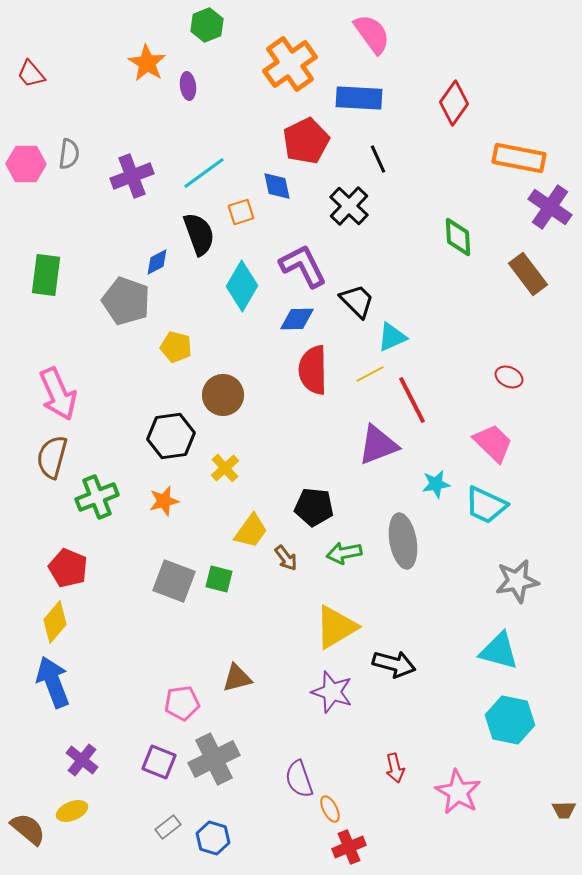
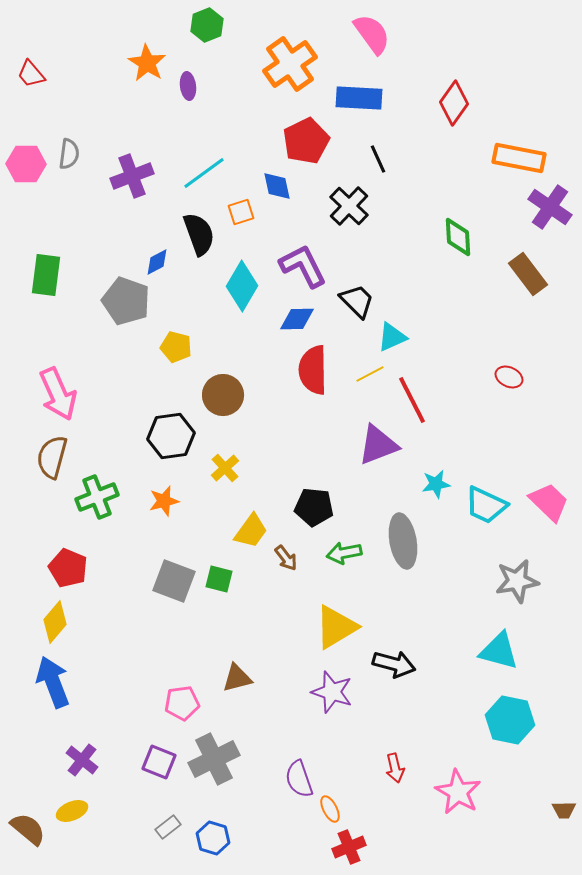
pink trapezoid at (493, 443): moved 56 px right, 59 px down
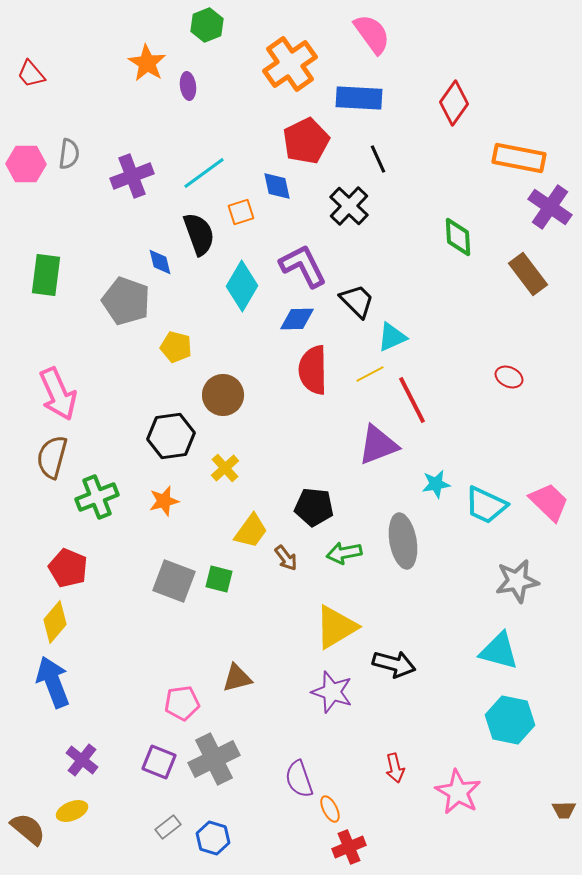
blue diamond at (157, 262): moved 3 px right; rotated 76 degrees counterclockwise
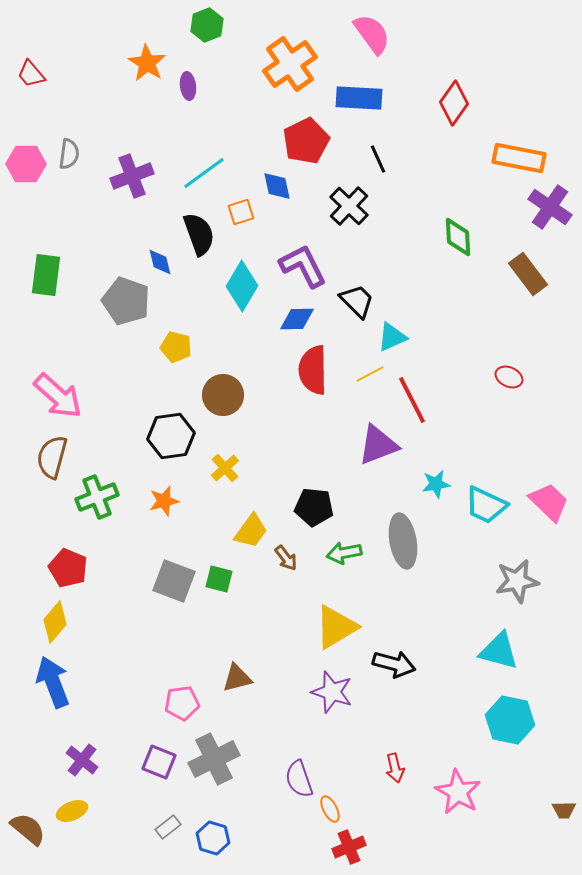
pink arrow at (58, 394): moved 2 px down; rotated 24 degrees counterclockwise
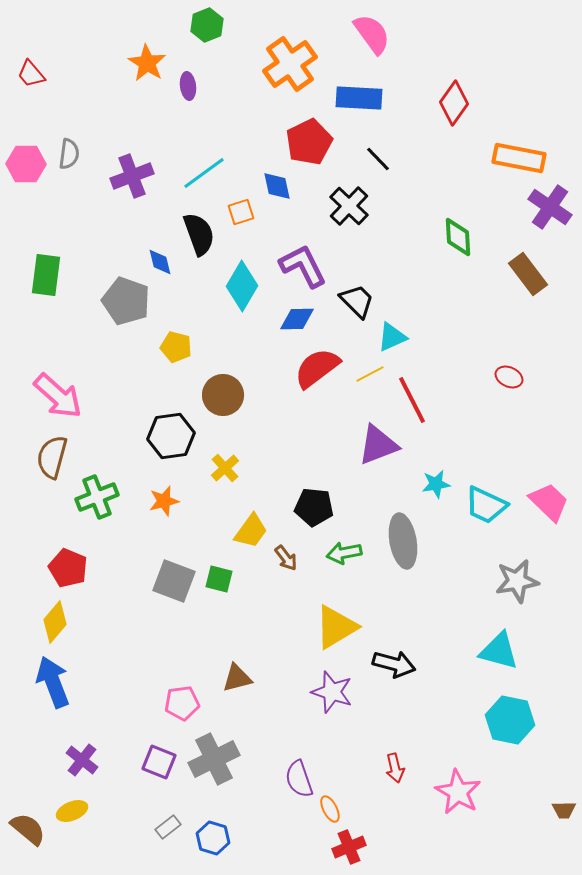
red pentagon at (306, 141): moved 3 px right, 1 px down
black line at (378, 159): rotated 20 degrees counterclockwise
red semicircle at (313, 370): moved 4 px right, 2 px up; rotated 54 degrees clockwise
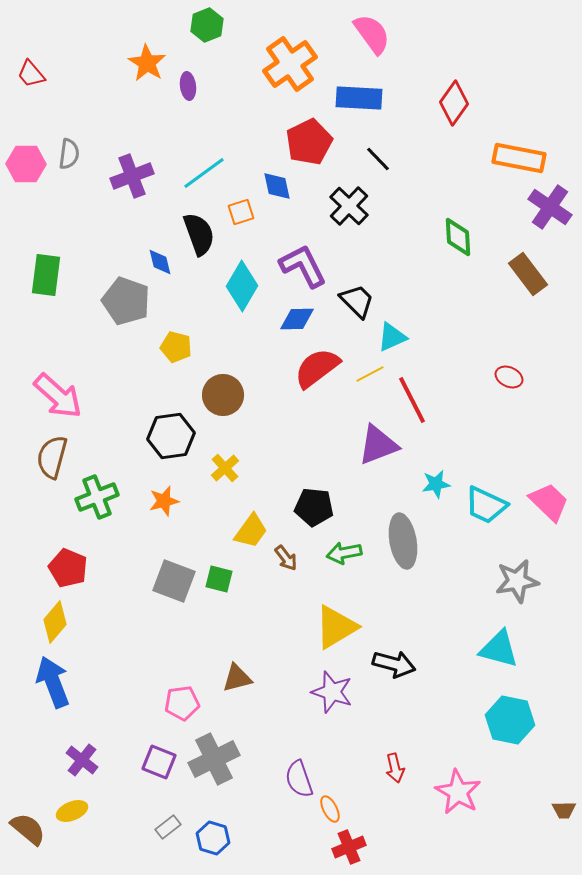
cyan triangle at (499, 651): moved 2 px up
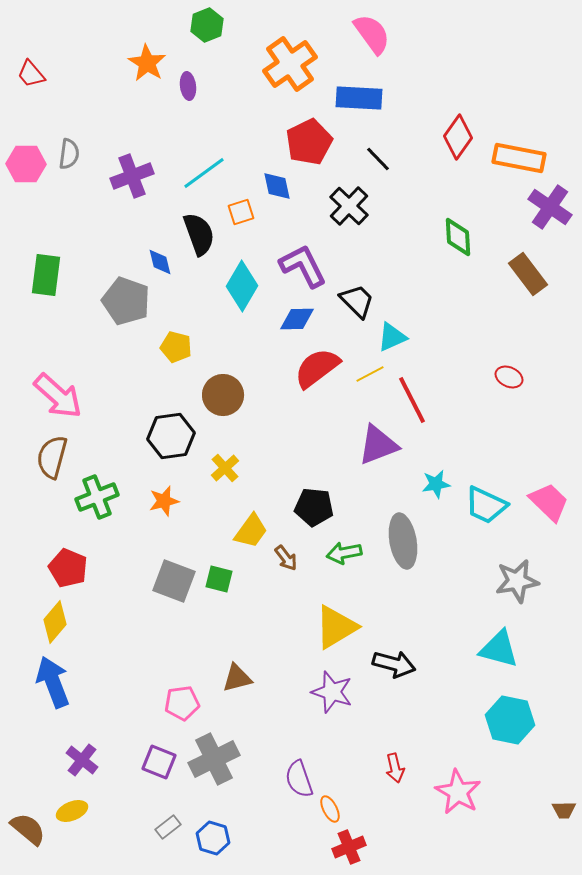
red diamond at (454, 103): moved 4 px right, 34 px down
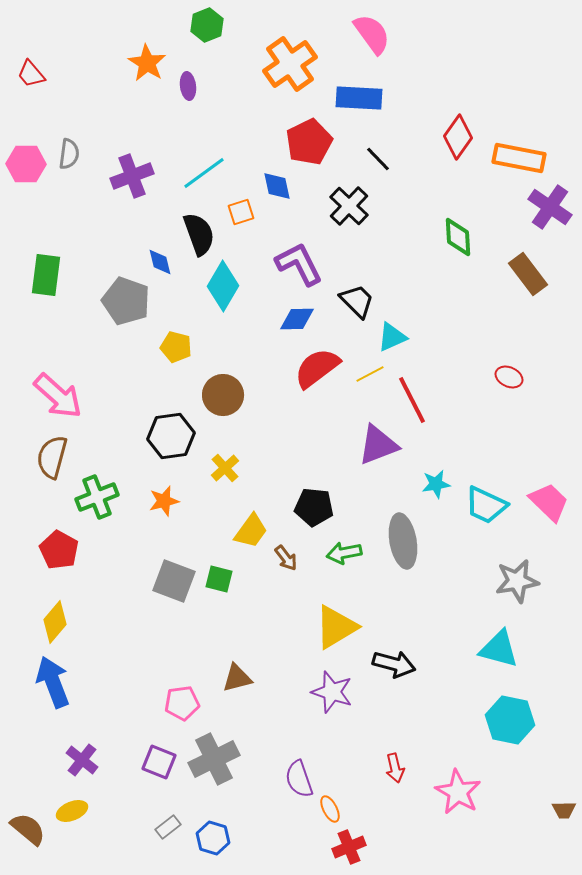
purple L-shape at (303, 266): moved 4 px left, 2 px up
cyan diamond at (242, 286): moved 19 px left
red pentagon at (68, 568): moved 9 px left, 18 px up; rotated 6 degrees clockwise
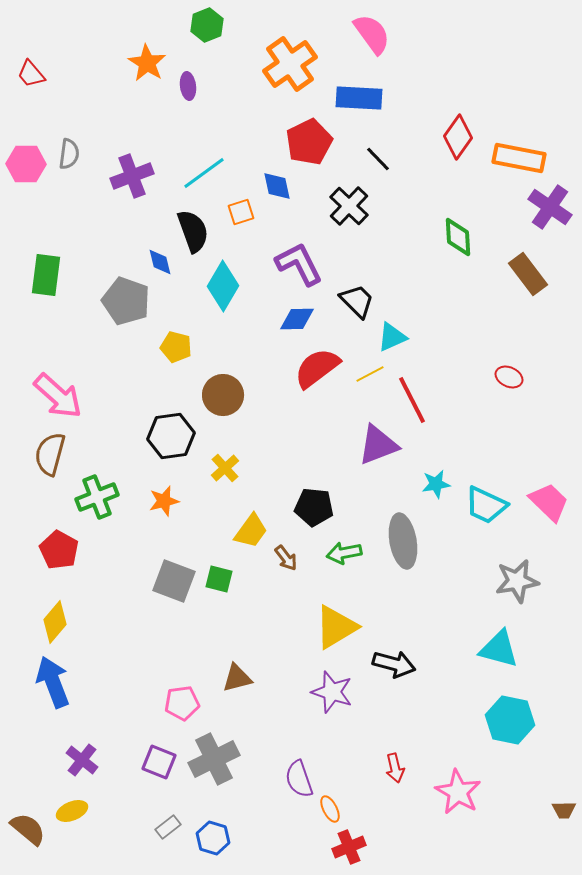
black semicircle at (199, 234): moved 6 px left, 3 px up
brown semicircle at (52, 457): moved 2 px left, 3 px up
